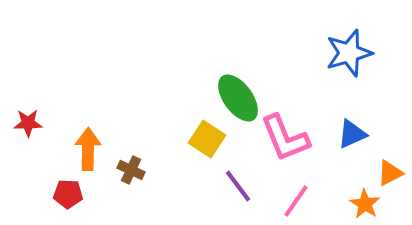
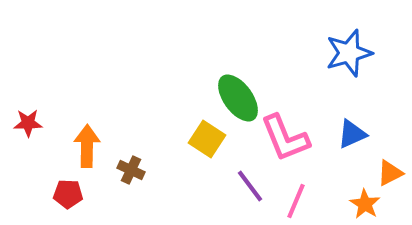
orange arrow: moved 1 px left, 3 px up
purple line: moved 12 px right
pink line: rotated 12 degrees counterclockwise
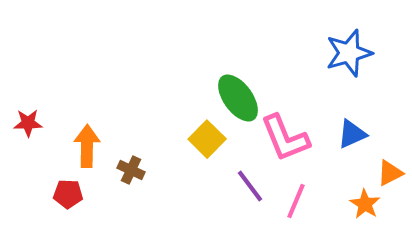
yellow square: rotated 12 degrees clockwise
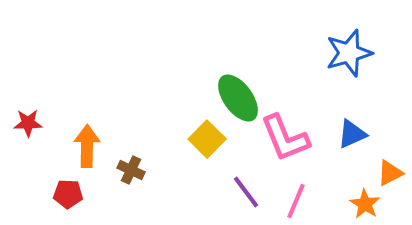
purple line: moved 4 px left, 6 px down
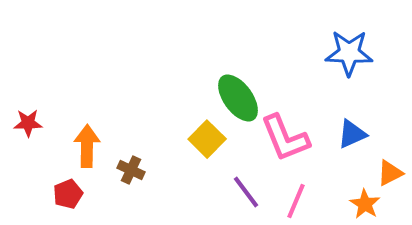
blue star: rotated 18 degrees clockwise
red pentagon: rotated 24 degrees counterclockwise
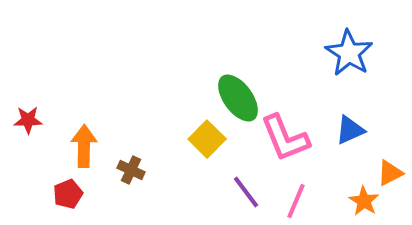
blue star: rotated 30 degrees clockwise
red star: moved 3 px up
blue triangle: moved 2 px left, 4 px up
orange arrow: moved 3 px left
orange star: moved 1 px left, 3 px up
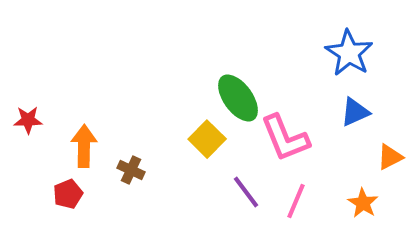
blue triangle: moved 5 px right, 18 px up
orange triangle: moved 16 px up
orange star: moved 1 px left, 2 px down
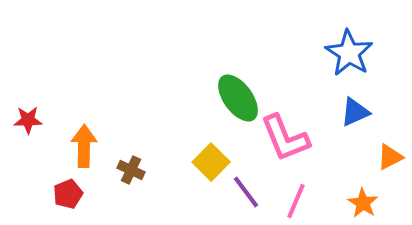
yellow square: moved 4 px right, 23 px down
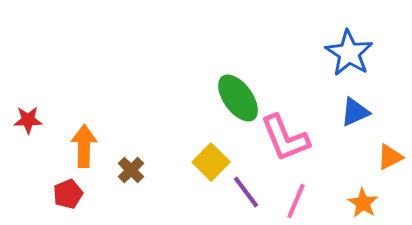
brown cross: rotated 20 degrees clockwise
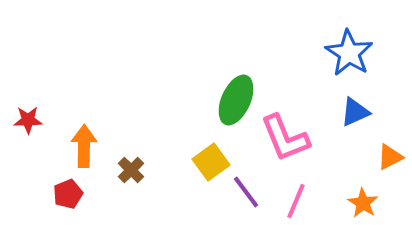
green ellipse: moved 2 px left, 2 px down; rotated 60 degrees clockwise
yellow square: rotated 9 degrees clockwise
